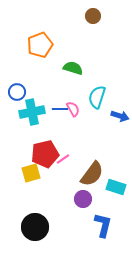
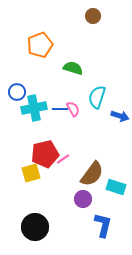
cyan cross: moved 2 px right, 4 px up
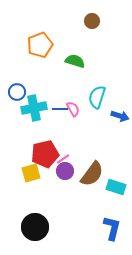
brown circle: moved 1 px left, 5 px down
green semicircle: moved 2 px right, 7 px up
purple circle: moved 18 px left, 28 px up
blue L-shape: moved 9 px right, 3 px down
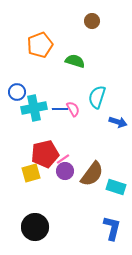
blue arrow: moved 2 px left, 6 px down
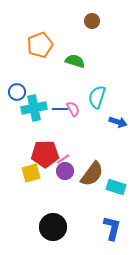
red pentagon: rotated 12 degrees clockwise
black circle: moved 18 px right
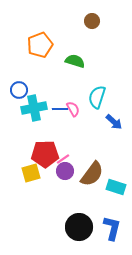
blue circle: moved 2 px right, 2 px up
blue arrow: moved 4 px left; rotated 24 degrees clockwise
black circle: moved 26 px right
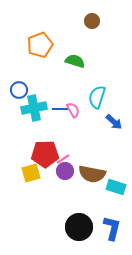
pink semicircle: moved 1 px down
brown semicircle: rotated 64 degrees clockwise
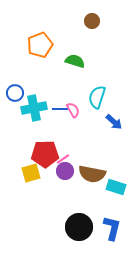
blue circle: moved 4 px left, 3 px down
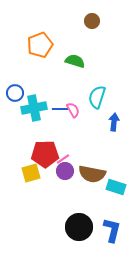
blue arrow: rotated 126 degrees counterclockwise
blue L-shape: moved 2 px down
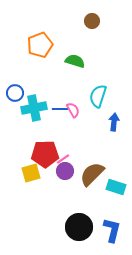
cyan semicircle: moved 1 px right, 1 px up
brown semicircle: rotated 124 degrees clockwise
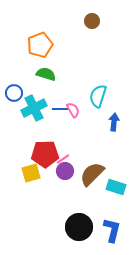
green semicircle: moved 29 px left, 13 px down
blue circle: moved 1 px left
cyan cross: rotated 15 degrees counterclockwise
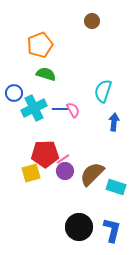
cyan semicircle: moved 5 px right, 5 px up
